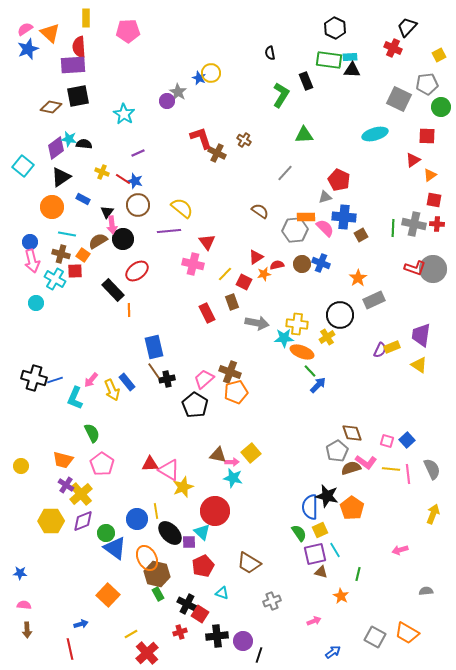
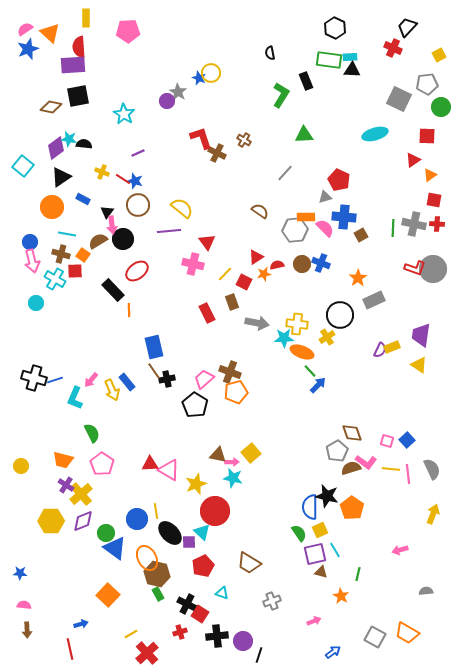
yellow star at (183, 487): moved 13 px right, 3 px up
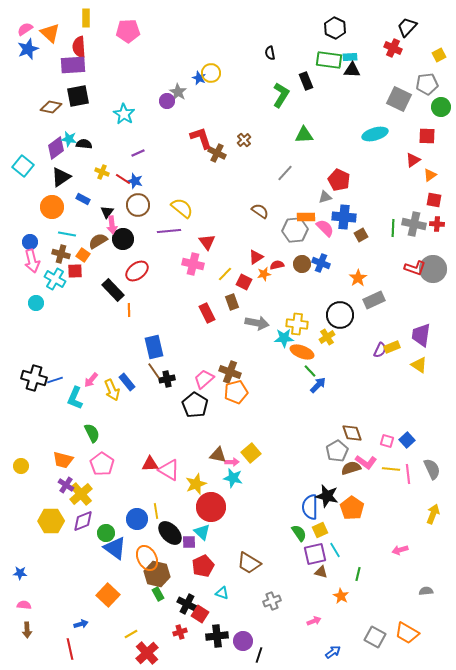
brown cross at (244, 140): rotated 16 degrees clockwise
red circle at (215, 511): moved 4 px left, 4 px up
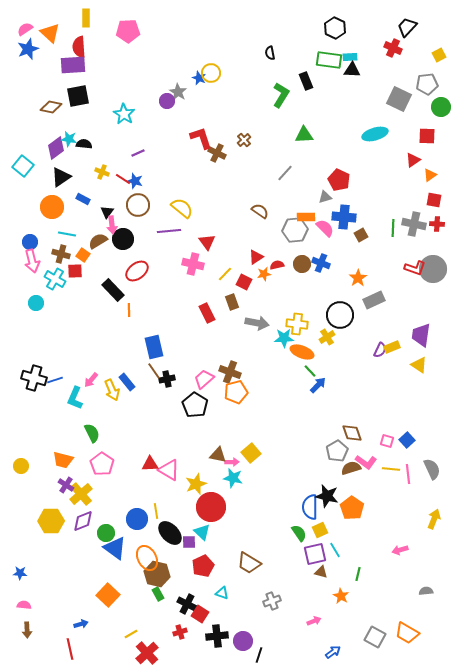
yellow arrow at (433, 514): moved 1 px right, 5 px down
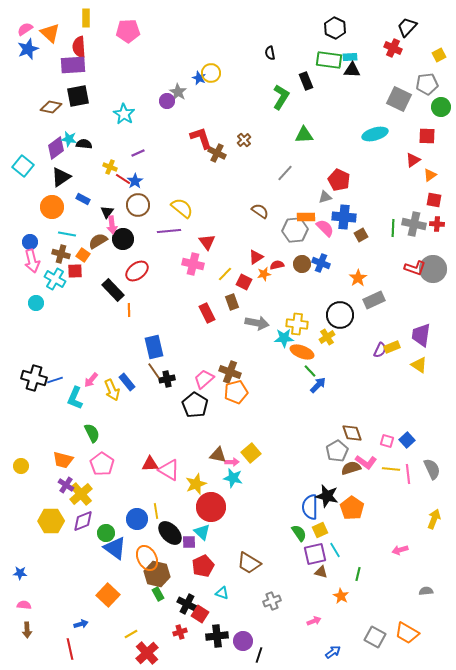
green L-shape at (281, 95): moved 2 px down
yellow cross at (102, 172): moved 8 px right, 5 px up
blue star at (135, 181): rotated 21 degrees clockwise
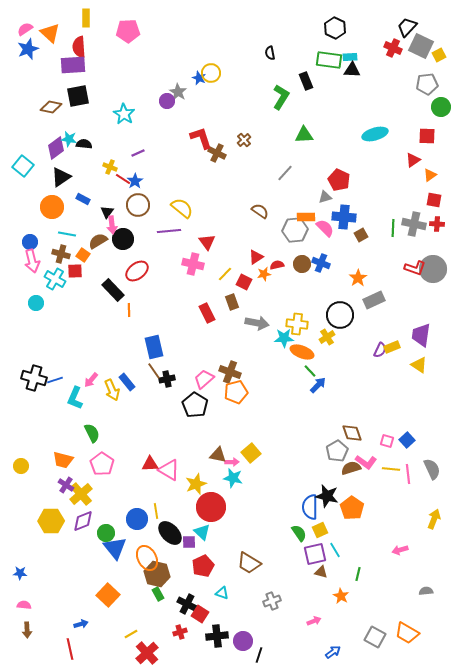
gray square at (399, 99): moved 22 px right, 53 px up
blue triangle at (115, 548): rotated 15 degrees clockwise
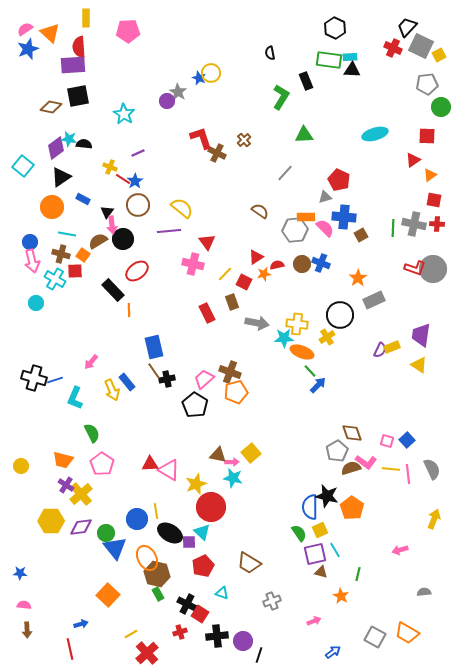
pink arrow at (91, 380): moved 18 px up
purple diamond at (83, 521): moved 2 px left, 6 px down; rotated 15 degrees clockwise
black ellipse at (170, 533): rotated 15 degrees counterclockwise
gray semicircle at (426, 591): moved 2 px left, 1 px down
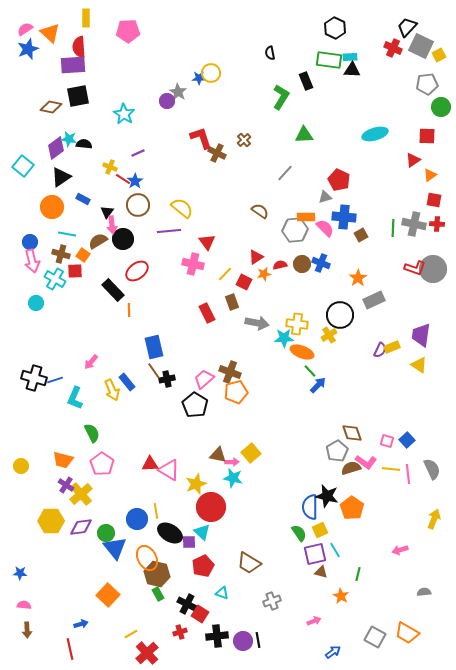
blue star at (199, 78): rotated 24 degrees counterclockwise
red semicircle at (277, 265): moved 3 px right
yellow cross at (327, 337): moved 2 px right, 2 px up
black line at (259, 655): moved 1 px left, 15 px up; rotated 28 degrees counterclockwise
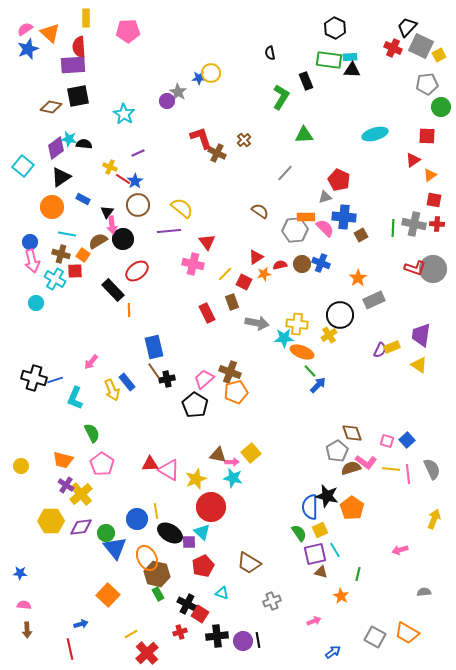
yellow star at (196, 484): moved 5 px up
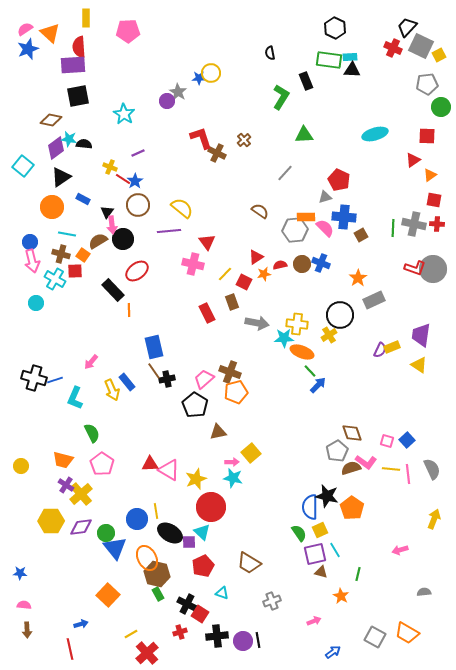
brown diamond at (51, 107): moved 13 px down
brown triangle at (218, 455): moved 23 px up; rotated 24 degrees counterclockwise
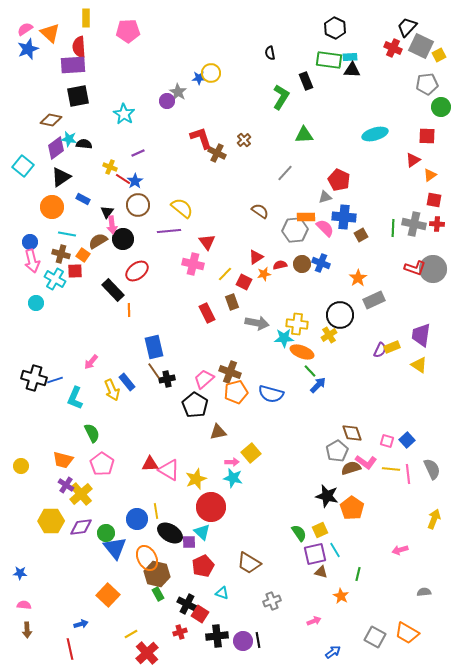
blue semicircle at (310, 507): moved 39 px left, 113 px up; rotated 75 degrees counterclockwise
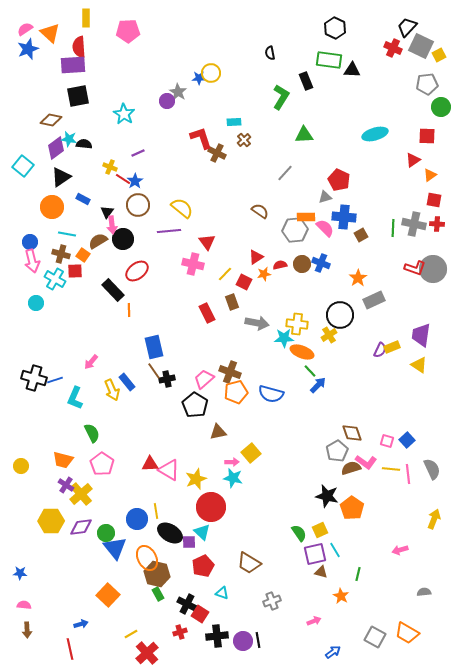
cyan rectangle at (350, 57): moved 116 px left, 65 px down
